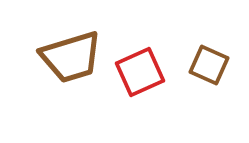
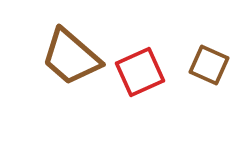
brown trapezoid: rotated 58 degrees clockwise
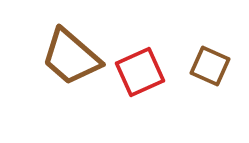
brown square: moved 1 px right, 1 px down
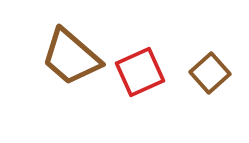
brown square: moved 7 px down; rotated 24 degrees clockwise
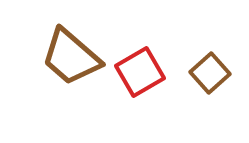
red square: rotated 6 degrees counterclockwise
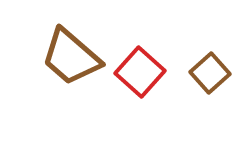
red square: rotated 18 degrees counterclockwise
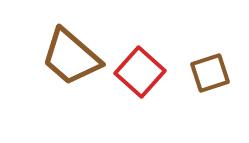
brown square: rotated 24 degrees clockwise
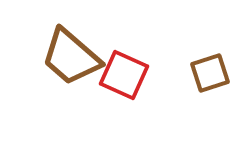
red square: moved 16 px left, 3 px down; rotated 18 degrees counterclockwise
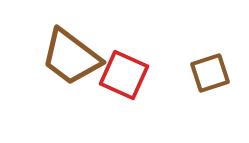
brown trapezoid: rotated 4 degrees counterclockwise
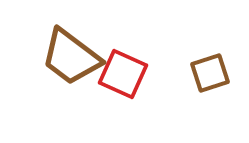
red square: moved 1 px left, 1 px up
